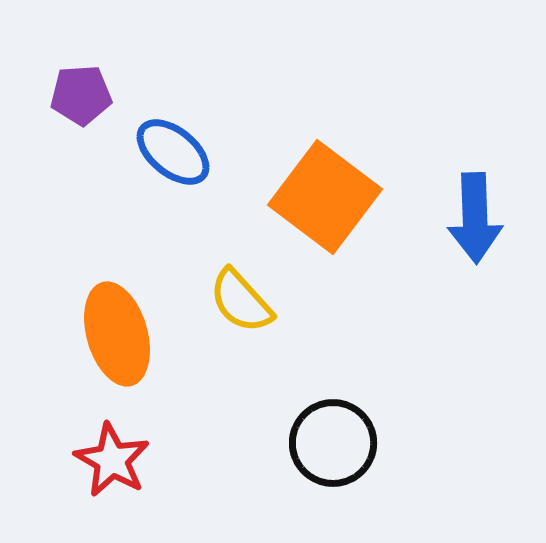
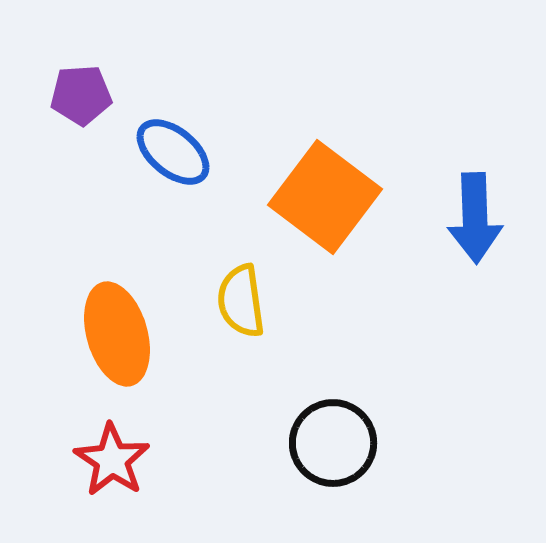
yellow semicircle: rotated 34 degrees clockwise
red star: rotated 4 degrees clockwise
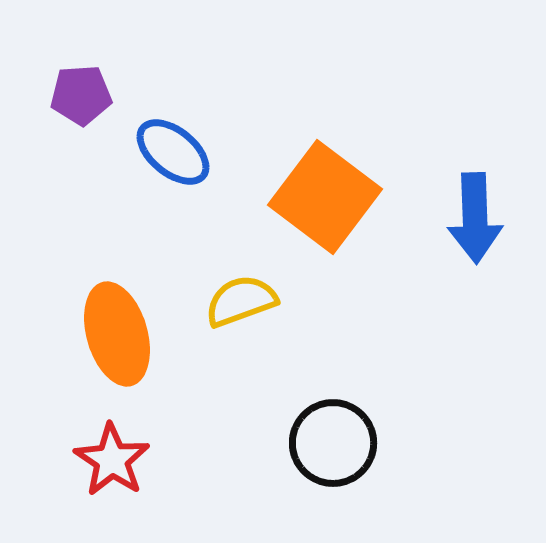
yellow semicircle: rotated 78 degrees clockwise
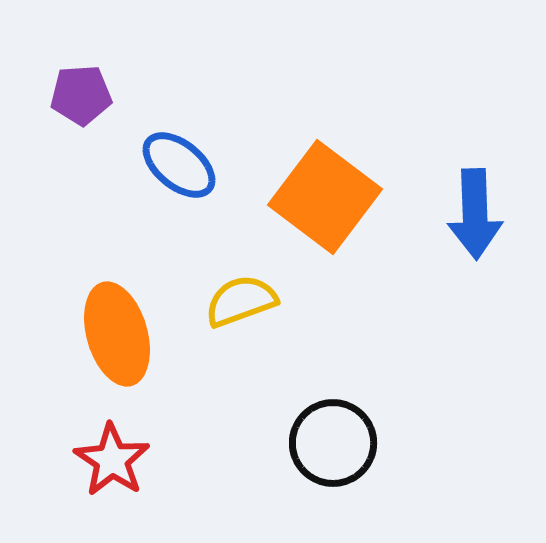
blue ellipse: moved 6 px right, 13 px down
blue arrow: moved 4 px up
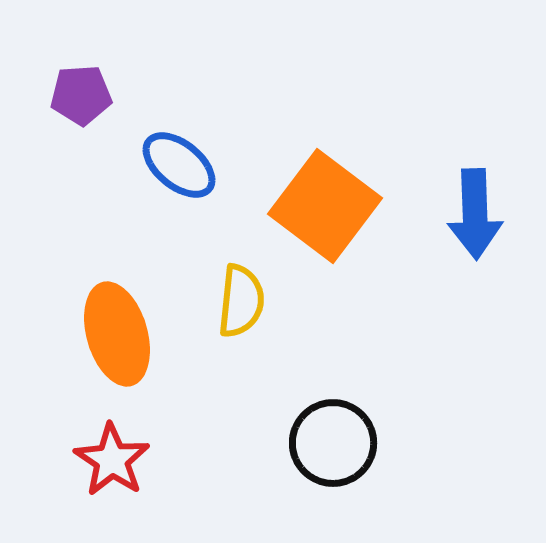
orange square: moved 9 px down
yellow semicircle: rotated 116 degrees clockwise
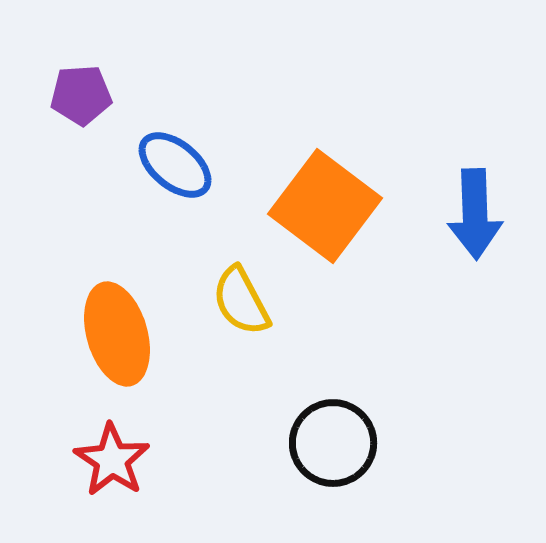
blue ellipse: moved 4 px left
yellow semicircle: rotated 146 degrees clockwise
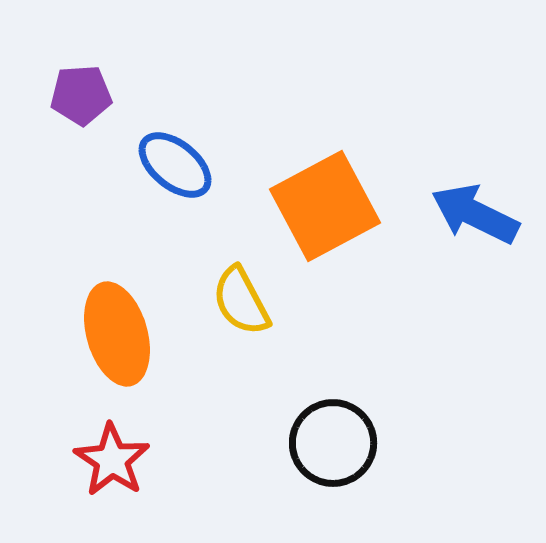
orange square: rotated 25 degrees clockwise
blue arrow: rotated 118 degrees clockwise
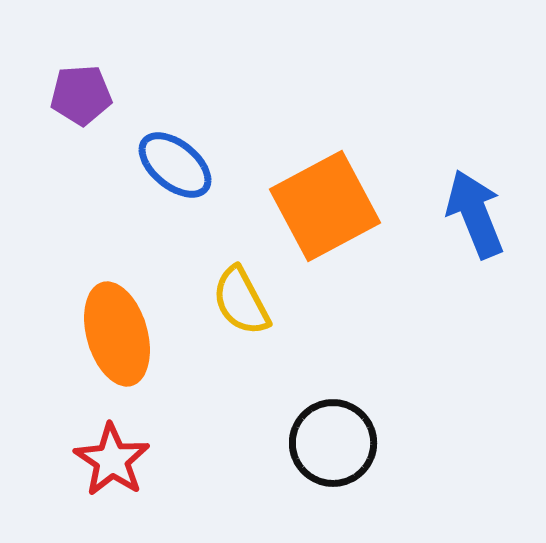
blue arrow: rotated 42 degrees clockwise
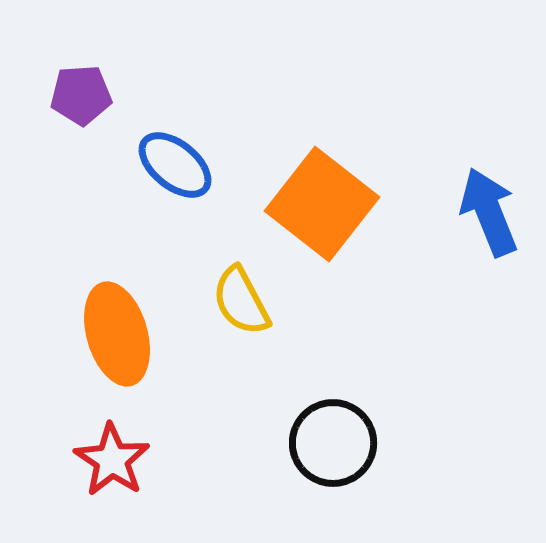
orange square: moved 3 px left, 2 px up; rotated 24 degrees counterclockwise
blue arrow: moved 14 px right, 2 px up
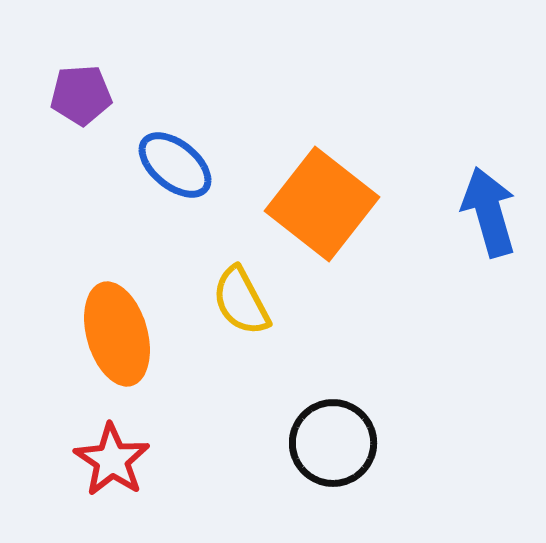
blue arrow: rotated 6 degrees clockwise
